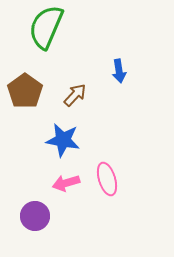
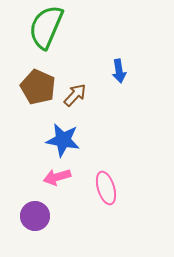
brown pentagon: moved 13 px right, 4 px up; rotated 12 degrees counterclockwise
pink ellipse: moved 1 px left, 9 px down
pink arrow: moved 9 px left, 6 px up
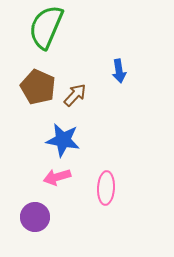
pink ellipse: rotated 20 degrees clockwise
purple circle: moved 1 px down
